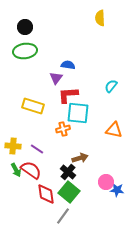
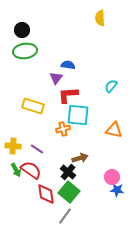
black circle: moved 3 px left, 3 px down
cyan square: moved 2 px down
pink circle: moved 6 px right, 5 px up
gray line: moved 2 px right
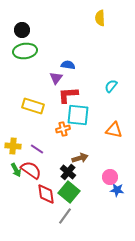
pink circle: moved 2 px left
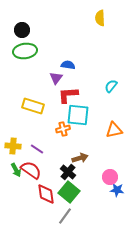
orange triangle: rotated 24 degrees counterclockwise
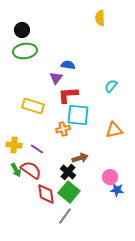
yellow cross: moved 1 px right, 1 px up
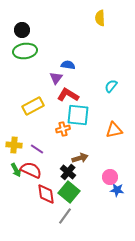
red L-shape: rotated 35 degrees clockwise
yellow rectangle: rotated 45 degrees counterclockwise
red semicircle: rotated 10 degrees counterclockwise
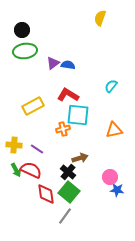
yellow semicircle: rotated 21 degrees clockwise
purple triangle: moved 3 px left, 15 px up; rotated 16 degrees clockwise
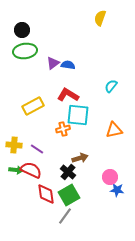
green arrow: rotated 56 degrees counterclockwise
green square: moved 3 px down; rotated 20 degrees clockwise
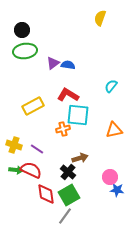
yellow cross: rotated 14 degrees clockwise
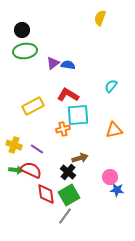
cyan square: rotated 10 degrees counterclockwise
